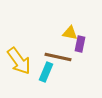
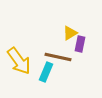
yellow triangle: rotated 42 degrees counterclockwise
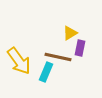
purple rectangle: moved 4 px down
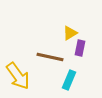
brown line: moved 8 px left
yellow arrow: moved 1 px left, 15 px down
cyan rectangle: moved 23 px right, 8 px down
